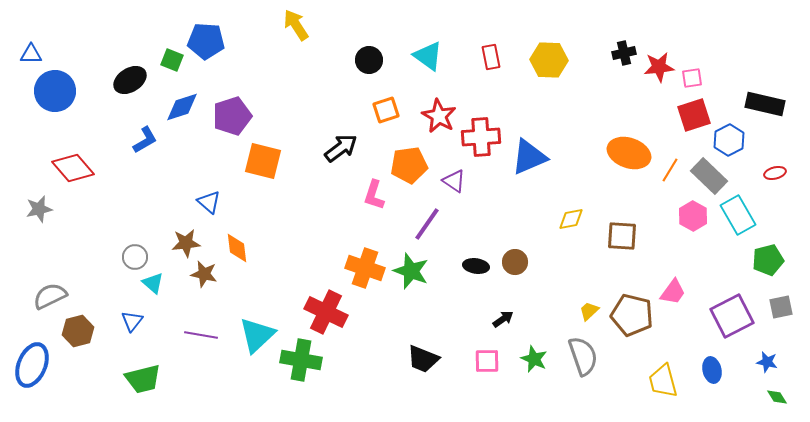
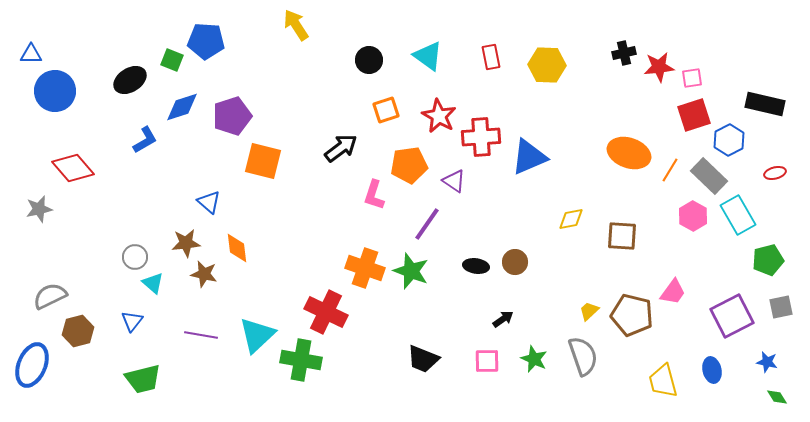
yellow hexagon at (549, 60): moved 2 px left, 5 px down
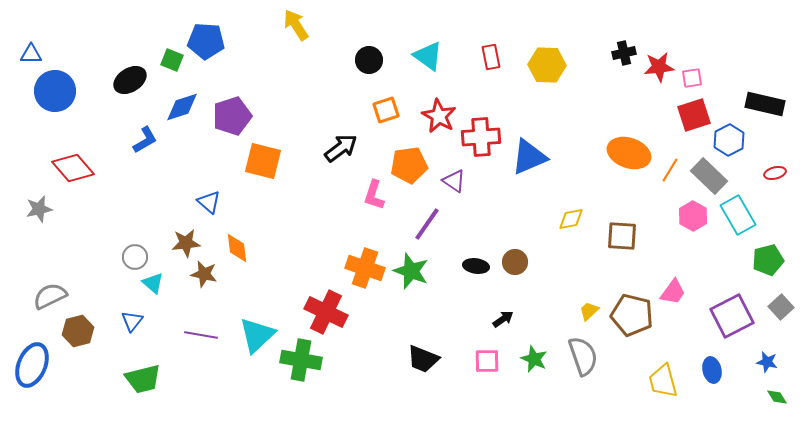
gray square at (781, 307): rotated 30 degrees counterclockwise
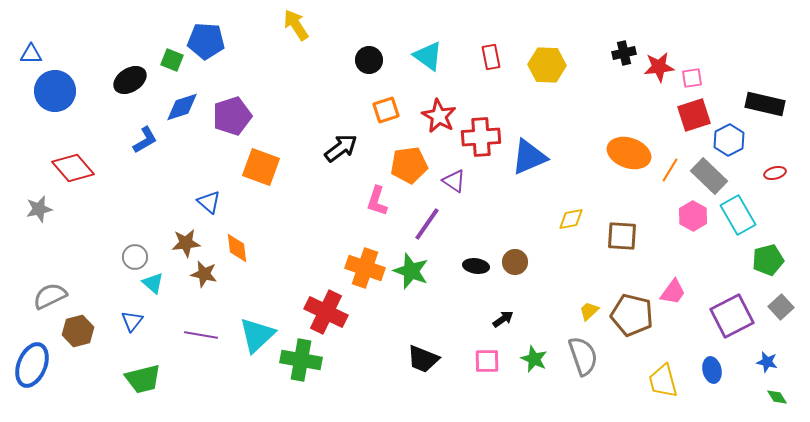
orange square at (263, 161): moved 2 px left, 6 px down; rotated 6 degrees clockwise
pink L-shape at (374, 195): moved 3 px right, 6 px down
